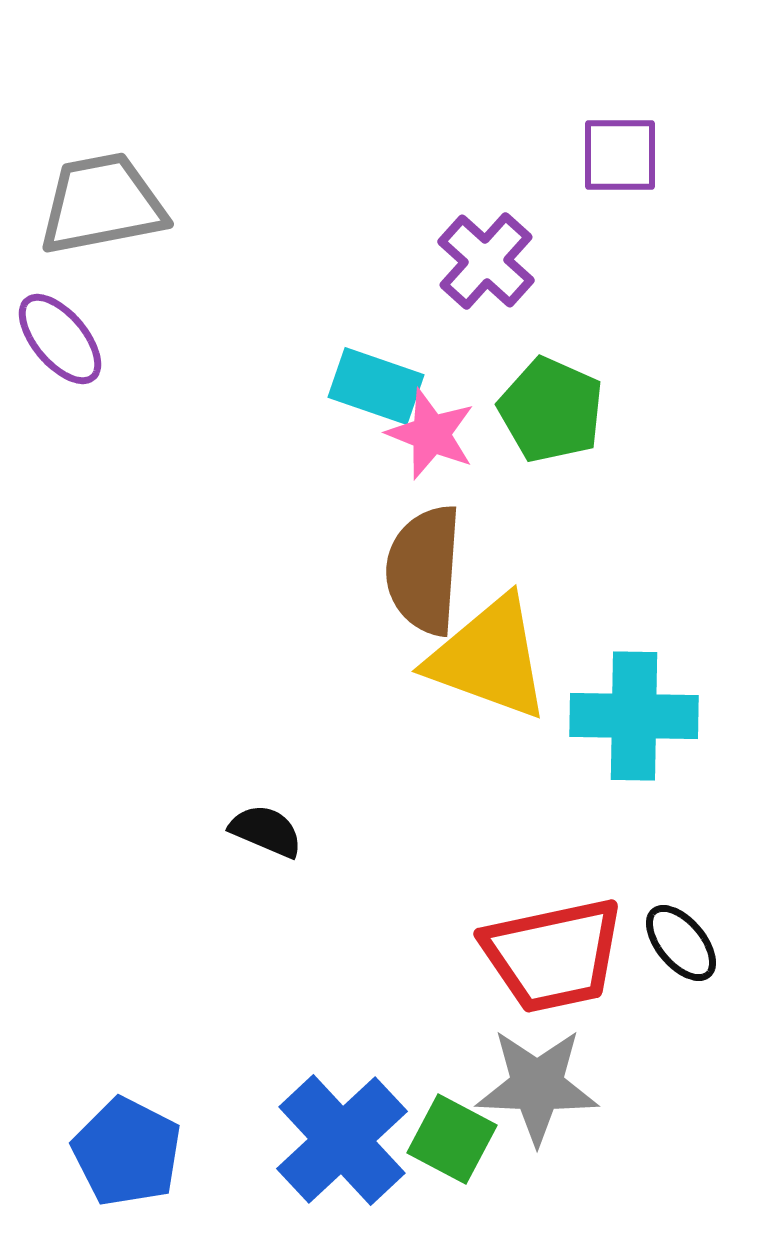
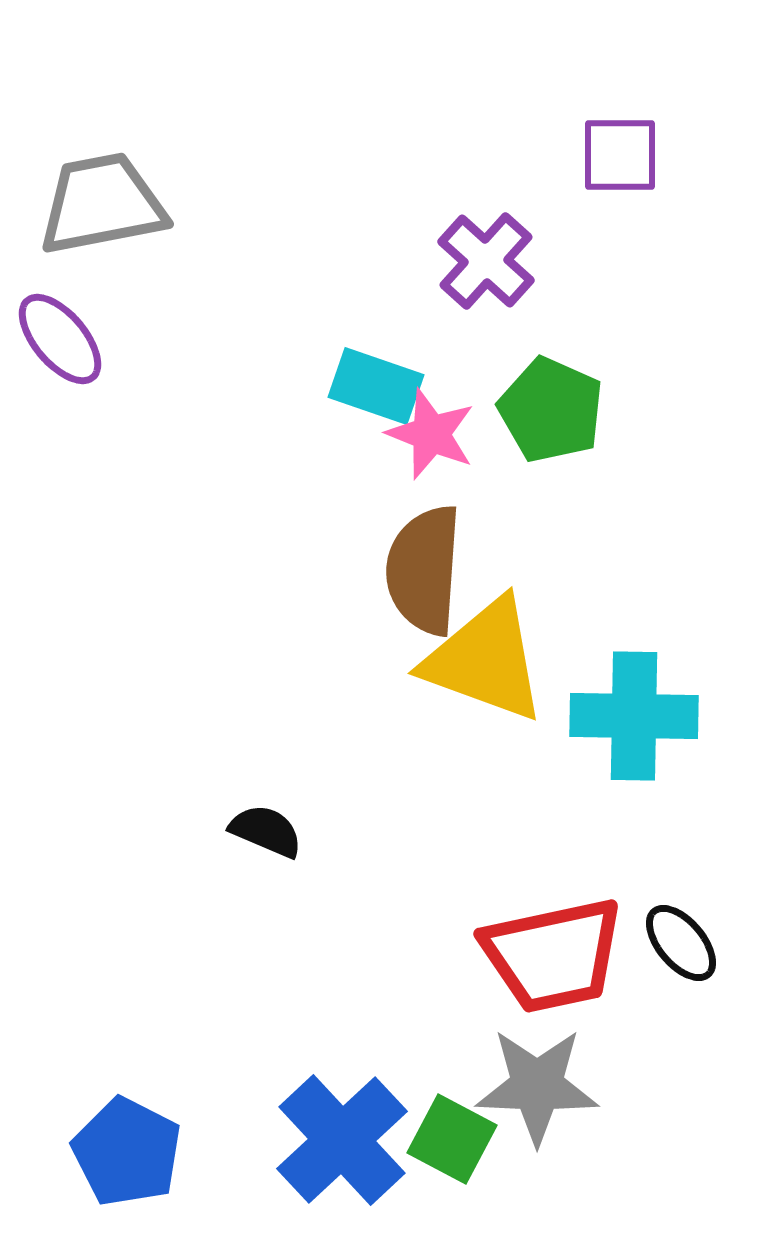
yellow triangle: moved 4 px left, 2 px down
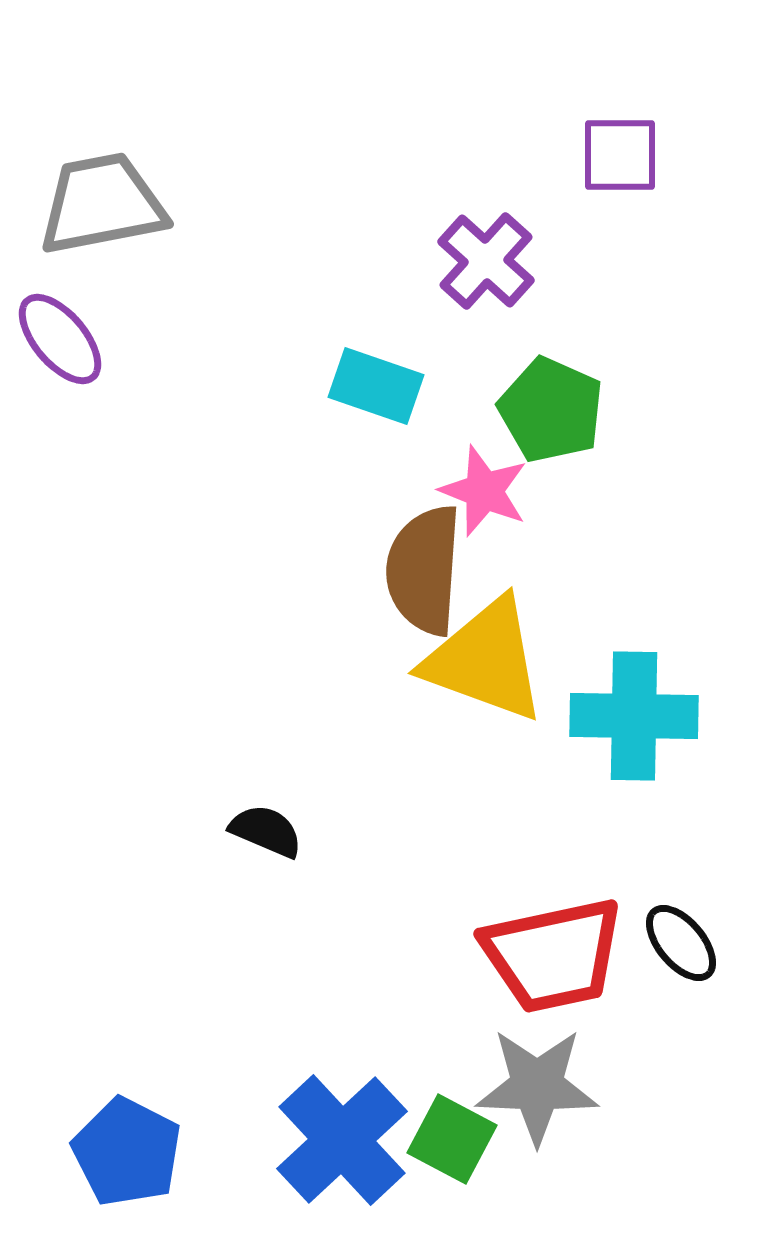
pink star: moved 53 px right, 57 px down
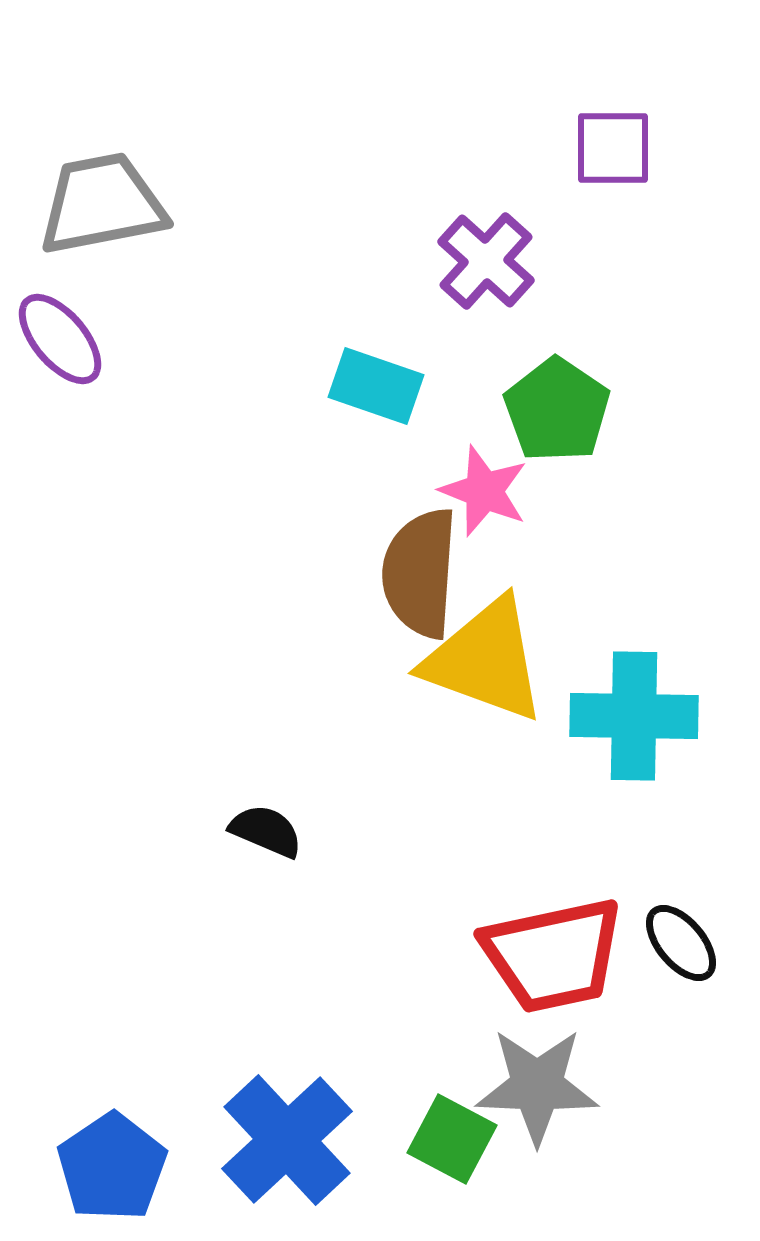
purple square: moved 7 px left, 7 px up
green pentagon: moved 6 px right; rotated 10 degrees clockwise
brown semicircle: moved 4 px left, 3 px down
blue cross: moved 55 px left
blue pentagon: moved 15 px left, 15 px down; rotated 11 degrees clockwise
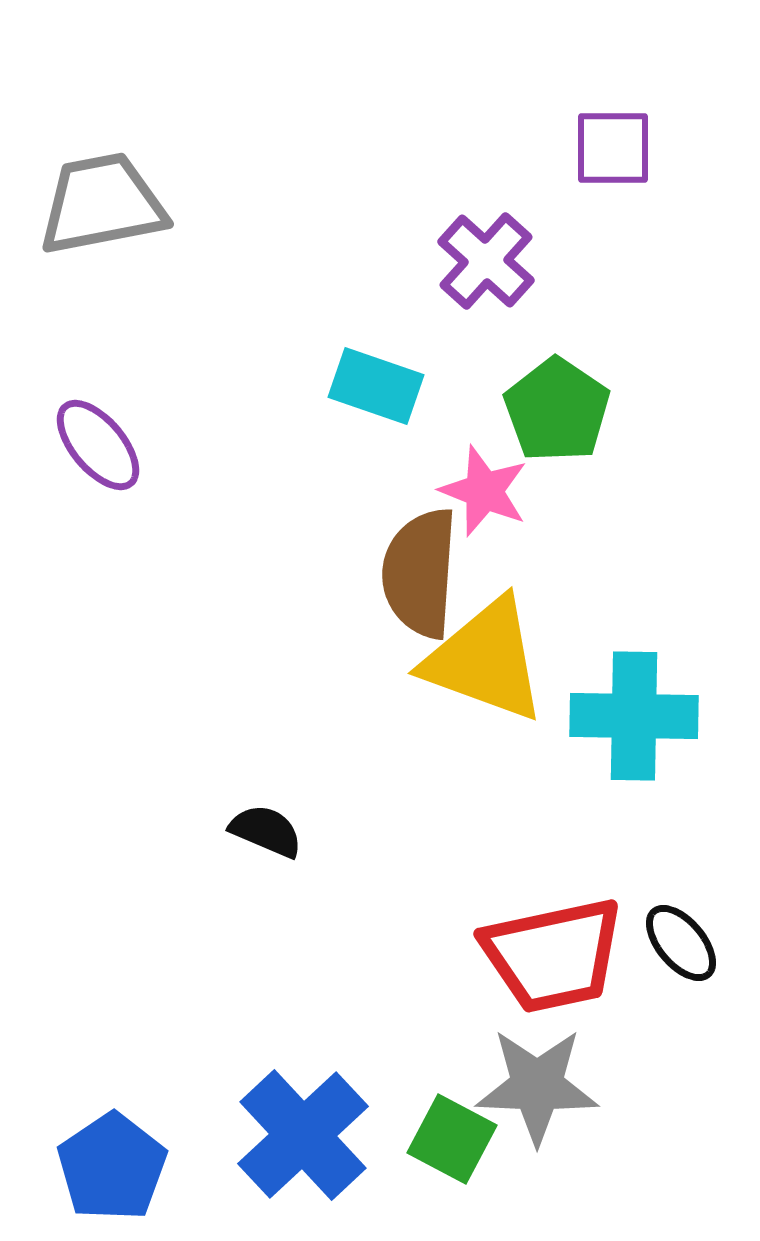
purple ellipse: moved 38 px right, 106 px down
blue cross: moved 16 px right, 5 px up
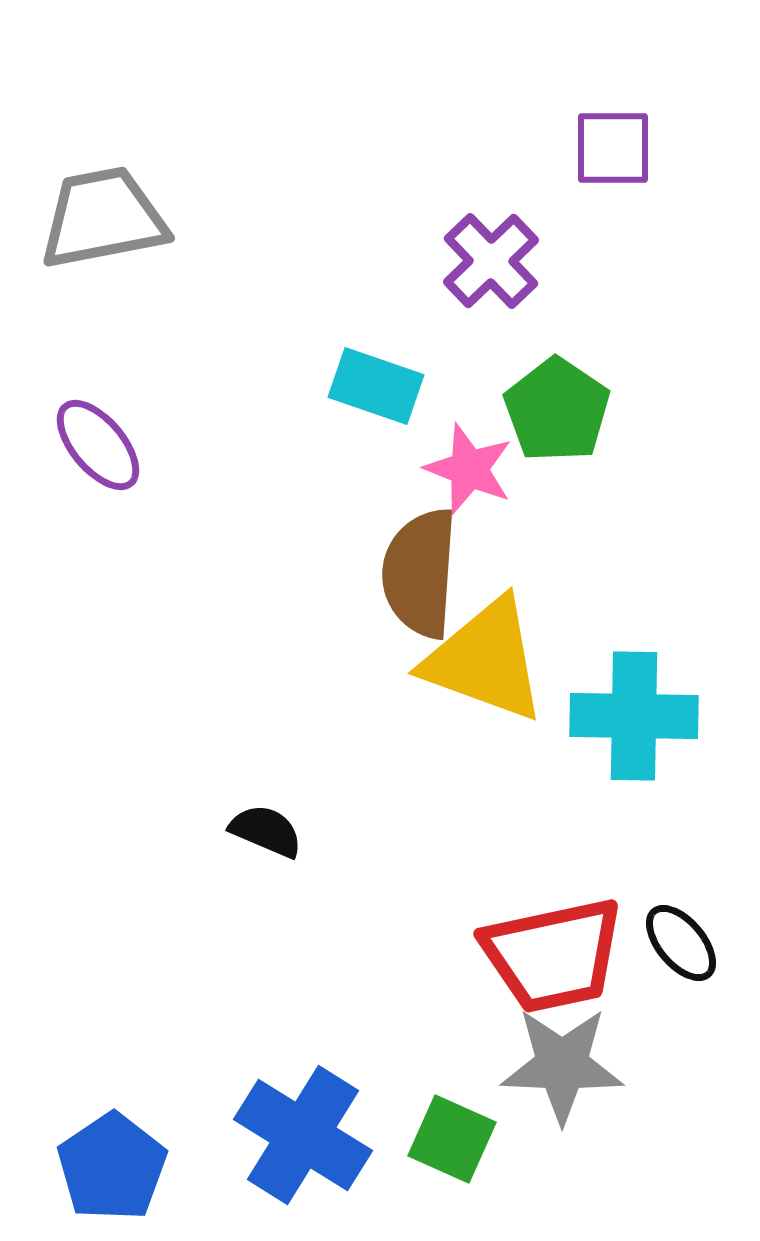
gray trapezoid: moved 1 px right, 14 px down
purple cross: moved 5 px right; rotated 4 degrees clockwise
pink star: moved 15 px left, 22 px up
gray star: moved 25 px right, 21 px up
blue cross: rotated 15 degrees counterclockwise
green square: rotated 4 degrees counterclockwise
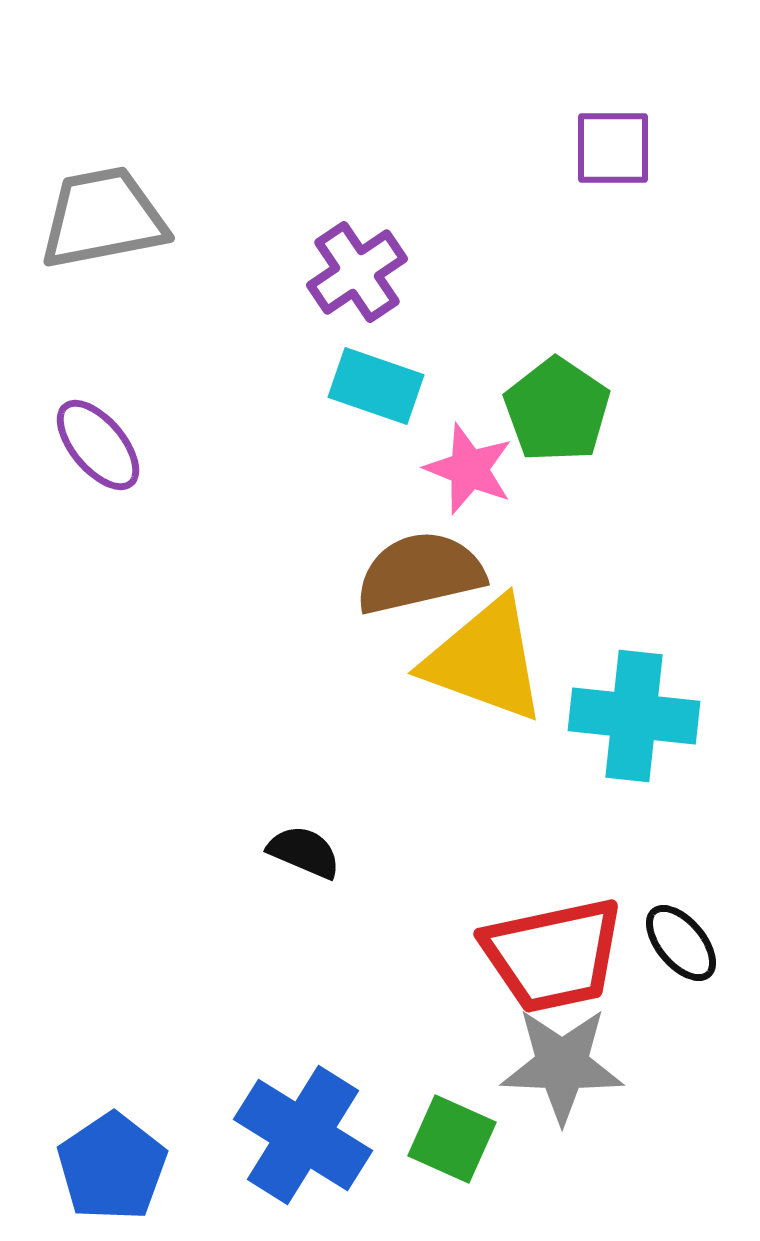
purple cross: moved 134 px left, 11 px down; rotated 10 degrees clockwise
brown semicircle: rotated 73 degrees clockwise
cyan cross: rotated 5 degrees clockwise
black semicircle: moved 38 px right, 21 px down
